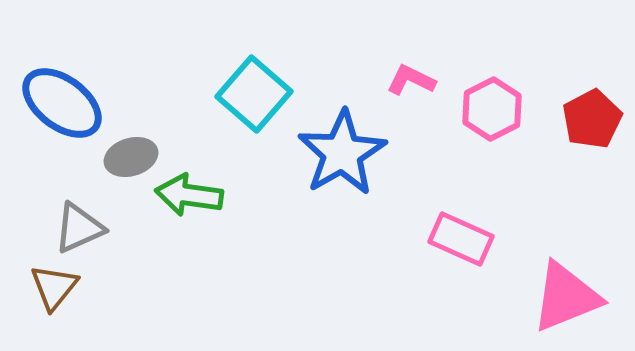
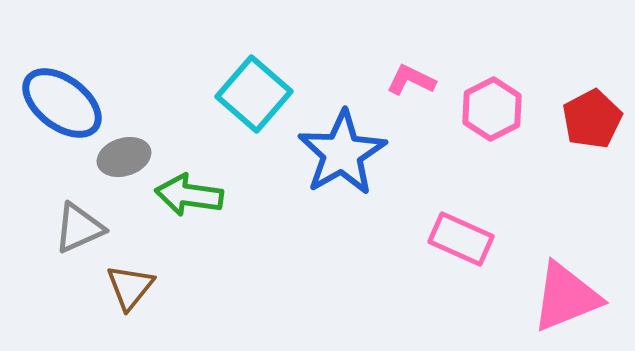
gray ellipse: moved 7 px left
brown triangle: moved 76 px right
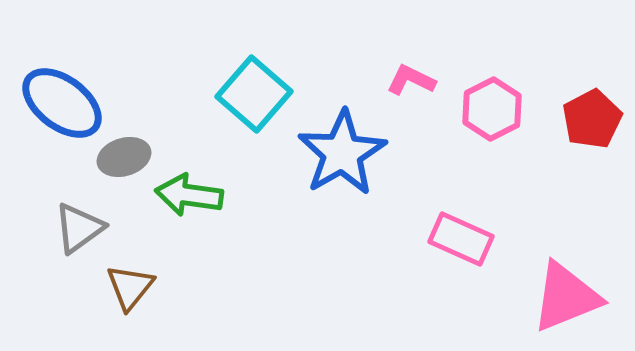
gray triangle: rotated 12 degrees counterclockwise
